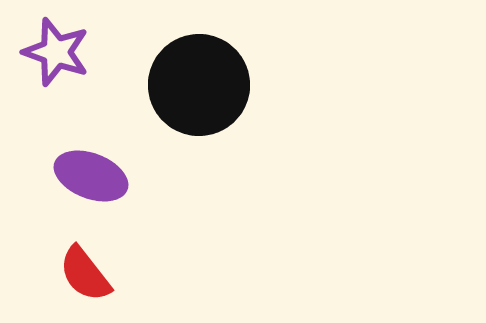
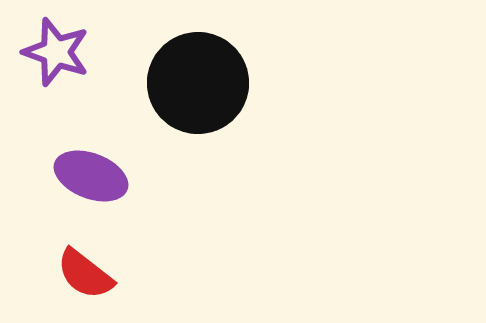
black circle: moved 1 px left, 2 px up
red semicircle: rotated 14 degrees counterclockwise
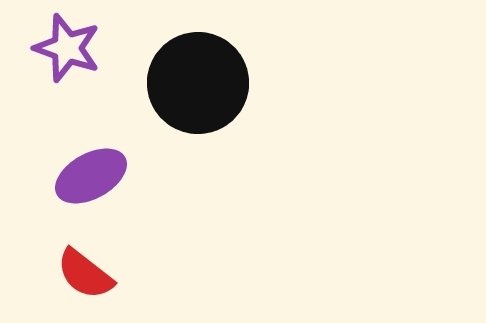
purple star: moved 11 px right, 4 px up
purple ellipse: rotated 50 degrees counterclockwise
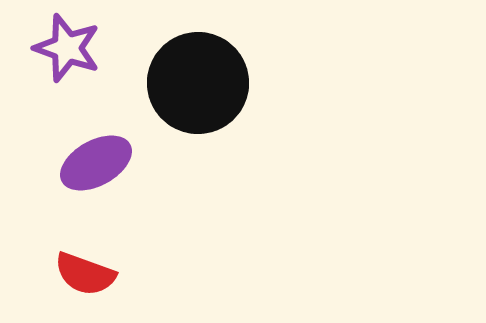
purple ellipse: moved 5 px right, 13 px up
red semicircle: rotated 18 degrees counterclockwise
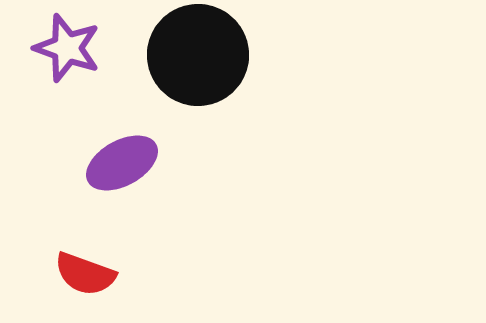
black circle: moved 28 px up
purple ellipse: moved 26 px right
